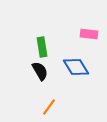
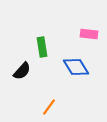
black semicircle: moved 18 px left; rotated 72 degrees clockwise
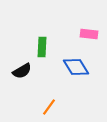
green rectangle: rotated 12 degrees clockwise
black semicircle: rotated 18 degrees clockwise
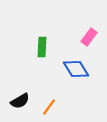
pink rectangle: moved 3 px down; rotated 60 degrees counterclockwise
blue diamond: moved 2 px down
black semicircle: moved 2 px left, 30 px down
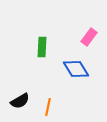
orange line: moved 1 px left; rotated 24 degrees counterclockwise
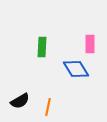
pink rectangle: moved 1 px right, 7 px down; rotated 36 degrees counterclockwise
